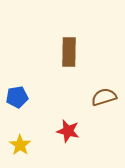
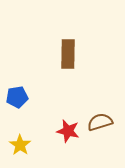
brown rectangle: moved 1 px left, 2 px down
brown semicircle: moved 4 px left, 25 px down
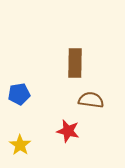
brown rectangle: moved 7 px right, 9 px down
blue pentagon: moved 2 px right, 3 px up
brown semicircle: moved 9 px left, 22 px up; rotated 25 degrees clockwise
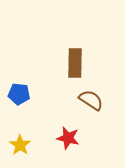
blue pentagon: rotated 15 degrees clockwise
brown semicircle: rotated 25 degrees clockwise
red star: moved 7 px down
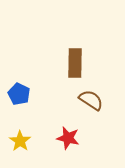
blue pentagon: rotated 20 degrees clockwise
yellow star: moved 4 px up
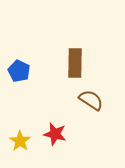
blue pentagon: moved 23 px up
red star: moved 13 px left, 4 px up
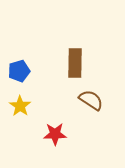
blue pentagon: rotated 30 degrees clockwise
red star: rotated 15 degrees counterclockwise
yellow star: moved 35 px up
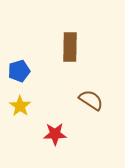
brown rectangle: moved 5 px left, 16 px up
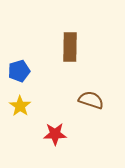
brown semicircle: rotated 15 degrees counterclockwise
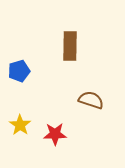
brown rectangle: moved 1 px up
yellow star: moved 19 px down
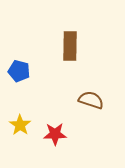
blue pentagon: rotated 30 degrees clockwise
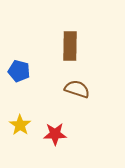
brown semicircle: moved 14 px left, 11 px up
